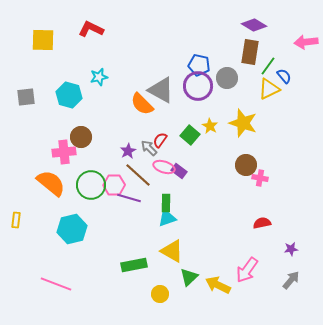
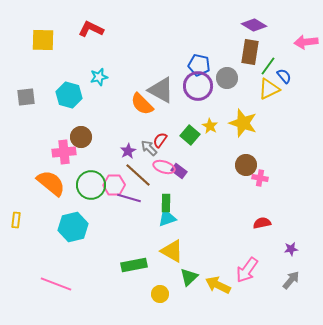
cyan hexagon at (72, 229): moved 1 px right, 2 px up
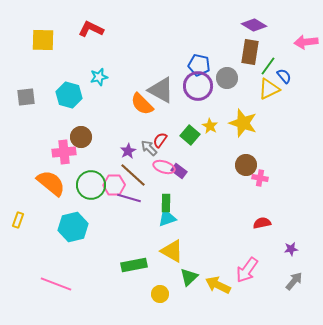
brown line at (138, 175): moved 5 px left
yellow rectangle at (16, 220): moved 2 px right; rotated 14 degrees clockwise
gray arrow at (291, 280): moved 3 px right, 1 px down
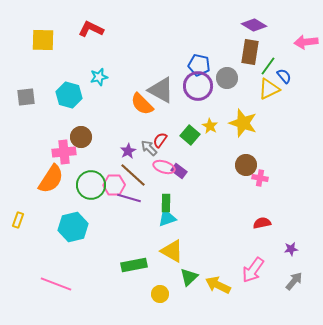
orange semicircle at (51, 183): moved 4 px up; rotated 84 degrees clockwise
pink arrow at (247, 270): moved 6 px right
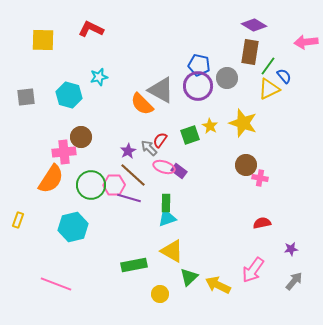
green square at (190, 135): rotated 30 degrees clockwise
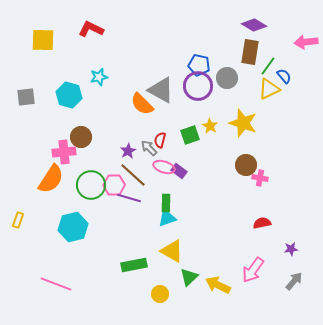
red semicircle at (160, 140): rotated 21 degrees counterclockwise
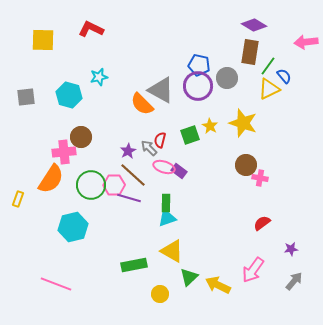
yellow rectangle at (18, 220): moved 21 px up
red semicircle at (262, 223): rotated 24 degrees counterclockwise
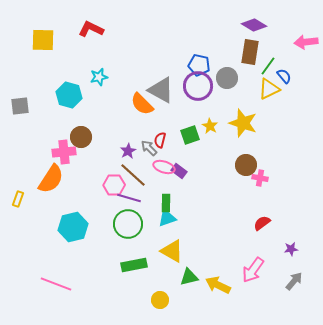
gray square at (26, 97): moved 6 px left, 9 px down
green circle at (91, 185): moved 37 px right, 39 px down
green triangle at (189, 277): rotated 30 degrees clockwise
yellow circle at (160, 294): moved 6 px down
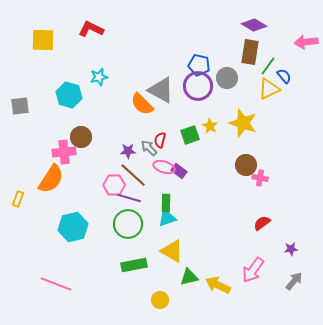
purple star at (128, 151): rotated 28 degrees clockwise
